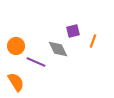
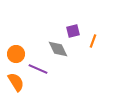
orange circle: moved 8 px down
purple line: moved 2 px right, 7 px down
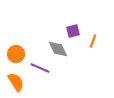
purple line: moved 2 px right, 1 px up
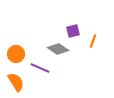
gray diamond: rotated 30 degrees counterclockwise
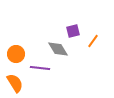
orange line: rotated 16 degrees clockwise
gray diamond: rotated 25 degrees clockwise
purple line: rotated 18 degrees counterclockwise
orange semicircle: moved 1 px left, 1 px down
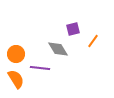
purple square: moved 2 px up
orange semicircle: moved 1 px right, 4 px up
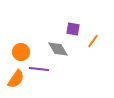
purple square: rotated 24 degrees clockwise
orange circle: moved 5 px right, 2 px up
purple line: moved 1 px left, 1 px down
orange semicircle: rotated 66 degrees clockwise
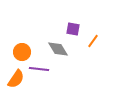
orange circle: moved 1 px right
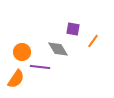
purple line: moved 1 px right, 2 px up
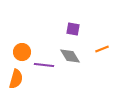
orange line: moved 9 px right, 8 px down; rotated 32 degrees clockwise
gray diamond: moved 12 px right, 7 px down
purple line: moved 4 px right, 2 px up
orange semicircle: rotated 18 degrees counterclockwise
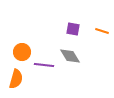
orange line: moved 18 px up; rotated 40 degrees clockwise
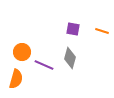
gray diamond: moved 2 px down; rotated 45 degrees clockwise
purple line: rotated 18 degrees clockwise
